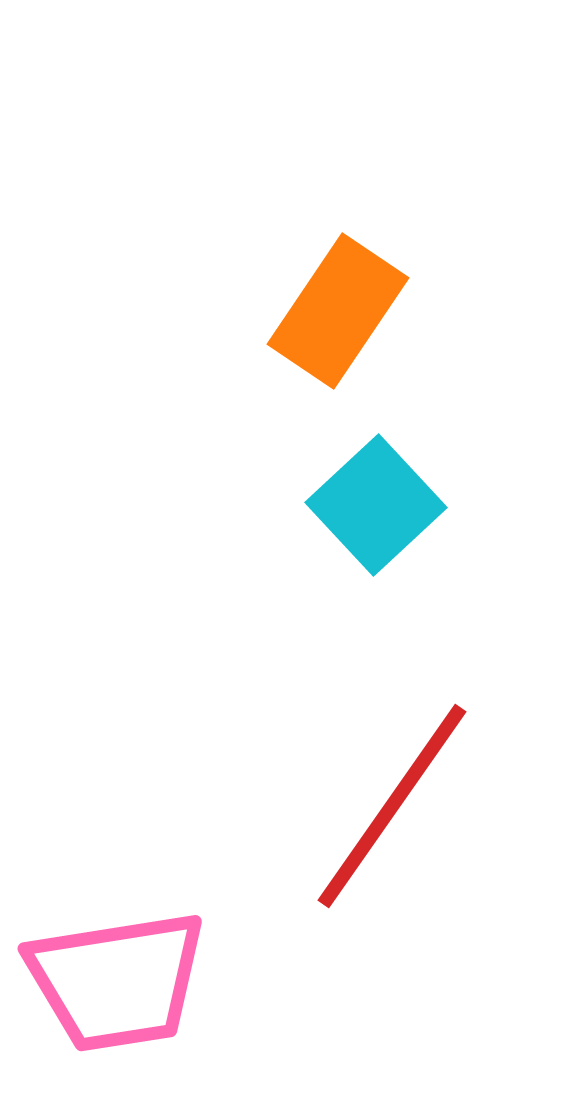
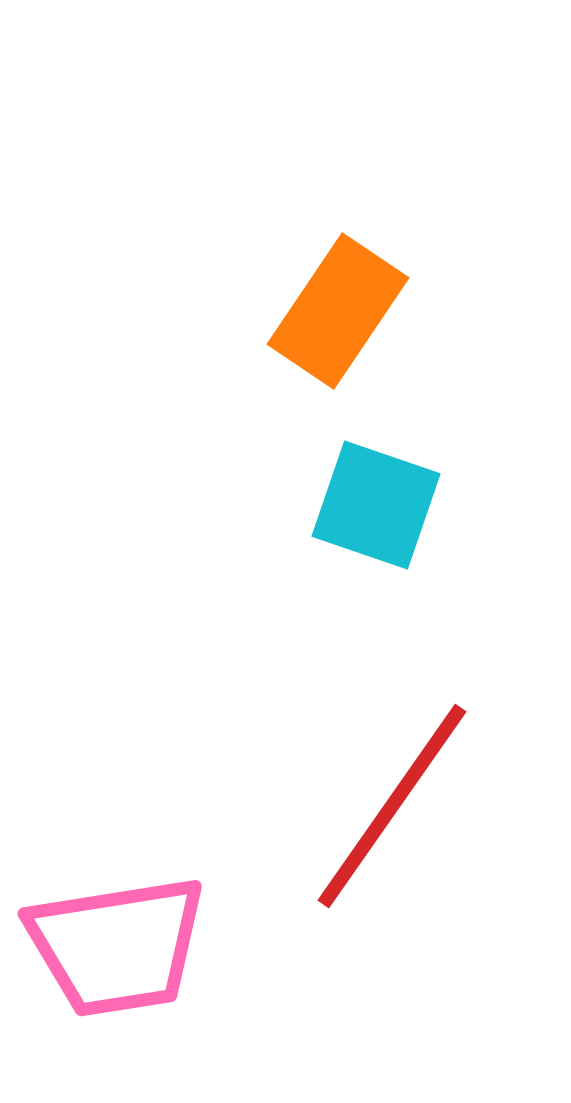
cyan square: rotated 28 degrees counterclockwise
pink trapezoid: moved 35 px up
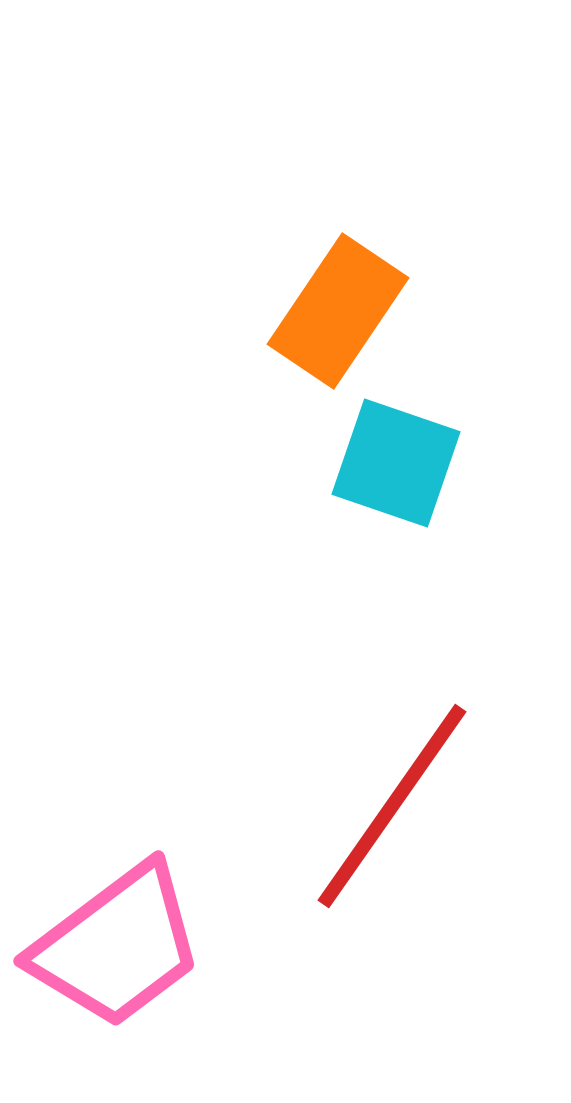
cyan square: moved 20 px right, 42 px up
pink trapezoid: rotated 28 degrees counterclockwise
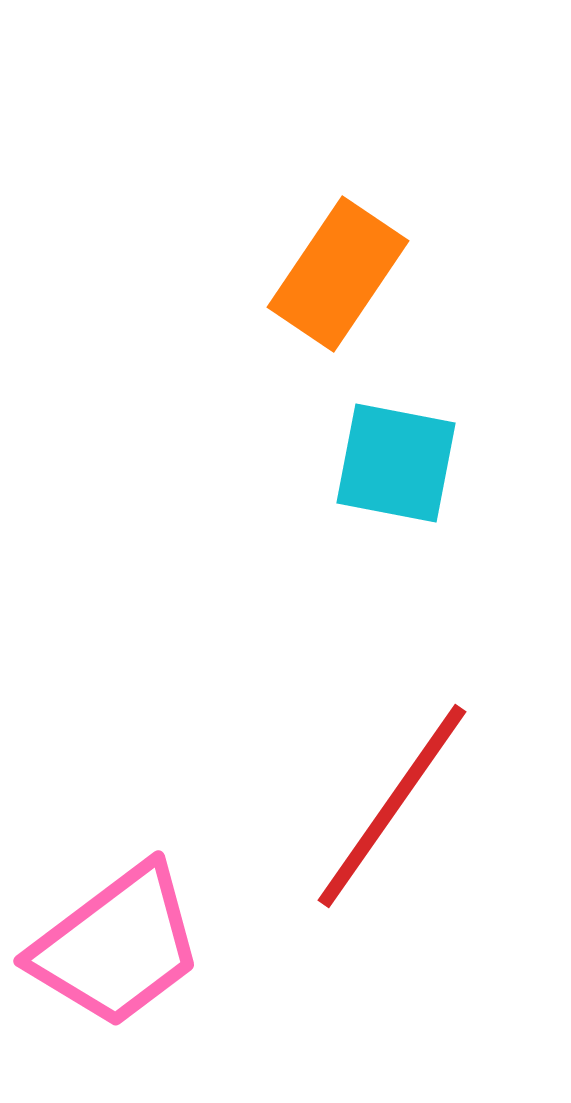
orange rectangle: moved 37 px up
cyan square: rotated 8 degrees counterclockwise
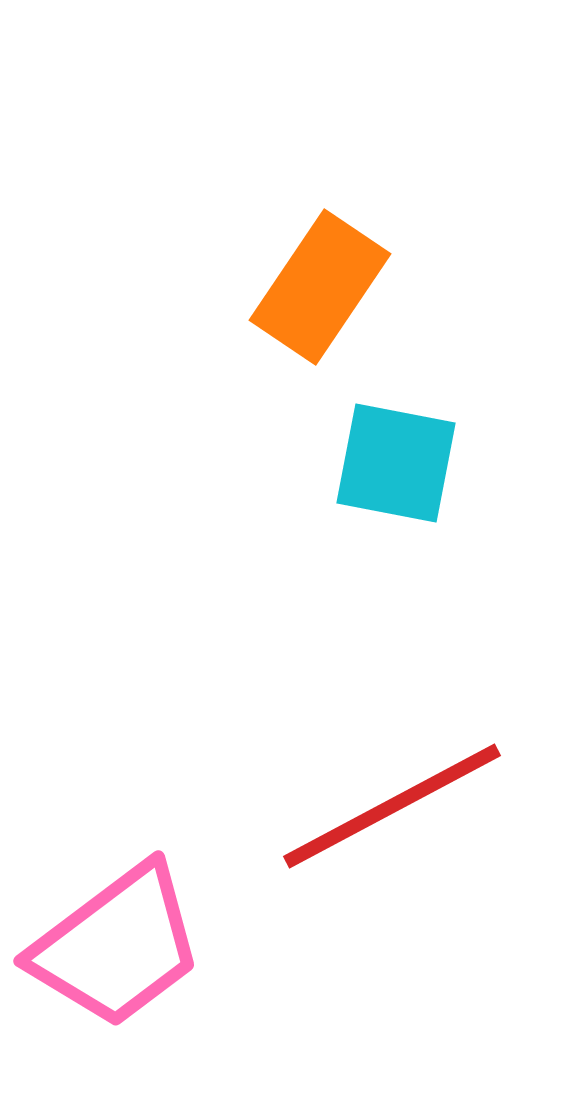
orange rectangle: moved 18 px left, 13 px down
red line: rotated 27 degrees clockwise
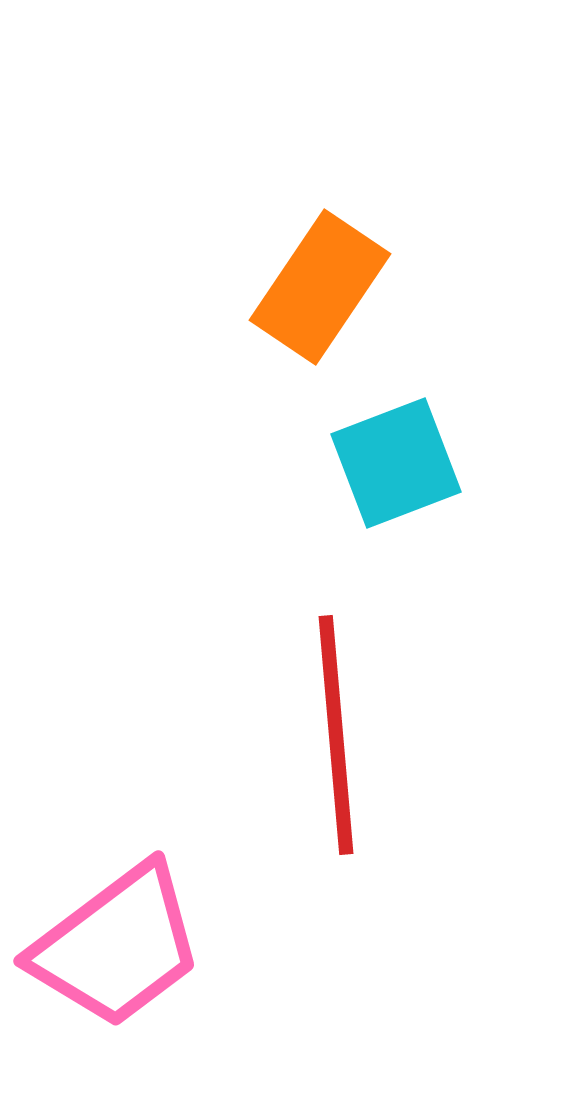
cyan square: rotated 32 degrees counterclockwise
red line: moved 56 px left, 71 px up; rotated 67 degrees counterclockwise
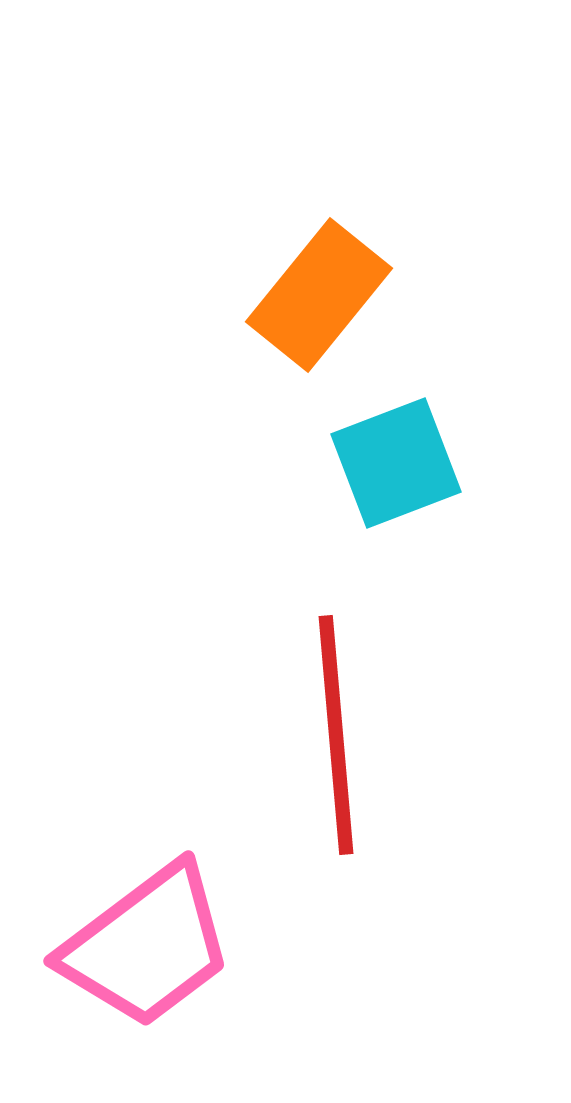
orange rectangle: moved 1 px left, 8 px down; rotated 5 degrees clockwise
pink trapezoid: moved 30 px right
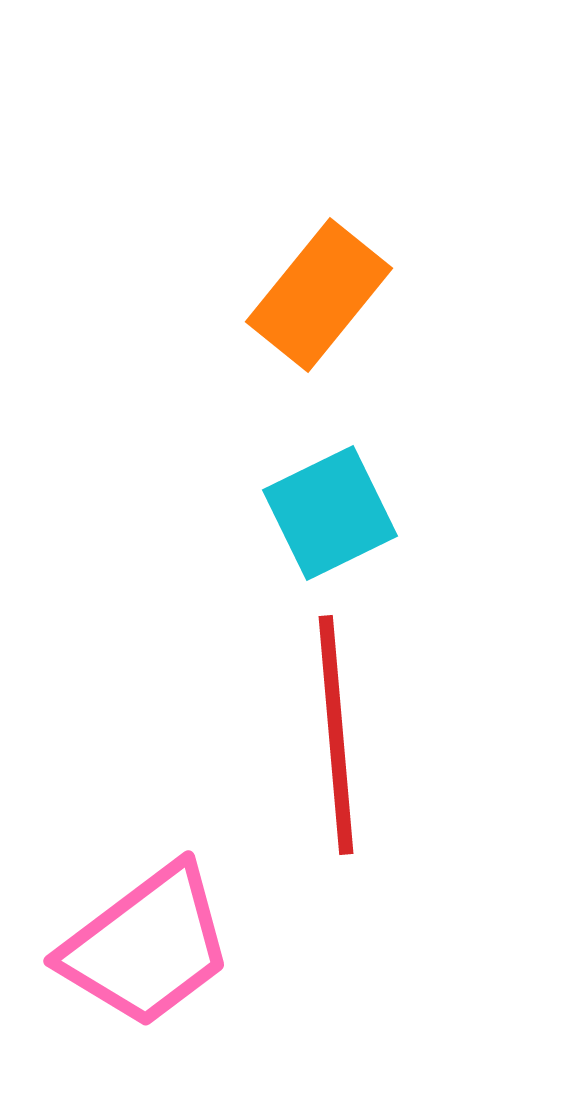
cyan square: moved 66 px left, 50 px down; rotated 5 degrees counterclockwise
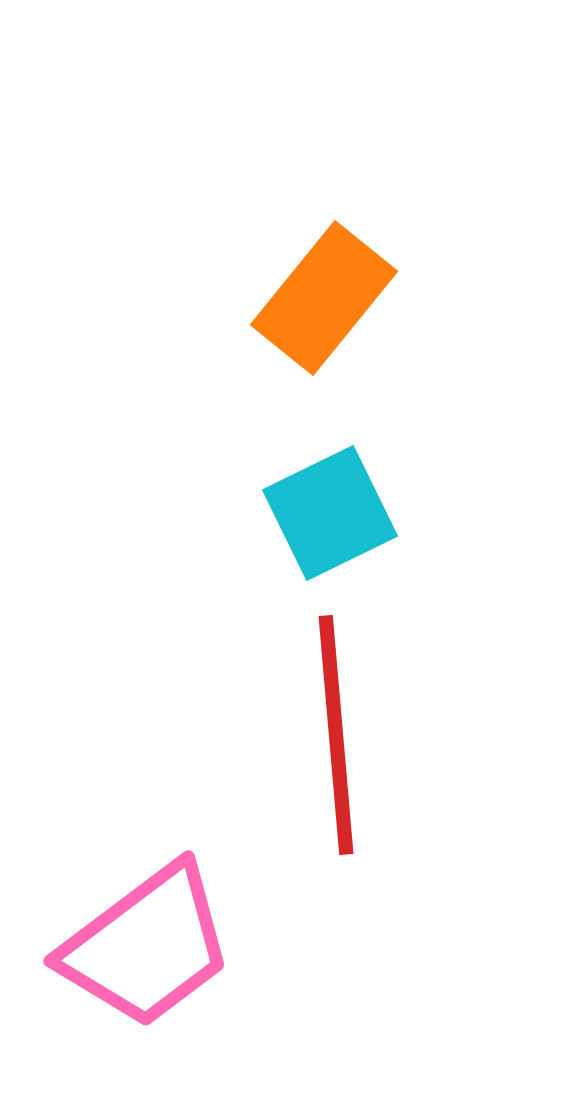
orange rectangle: moved 5 px right, 3 px down
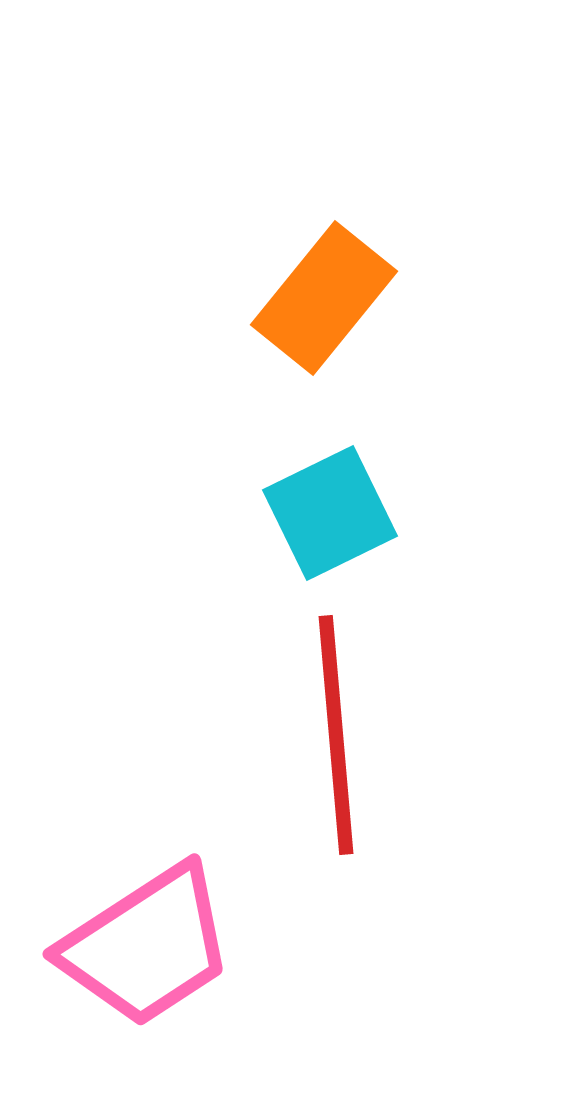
pink trapezoid: rotated 4 degrees clockwise
